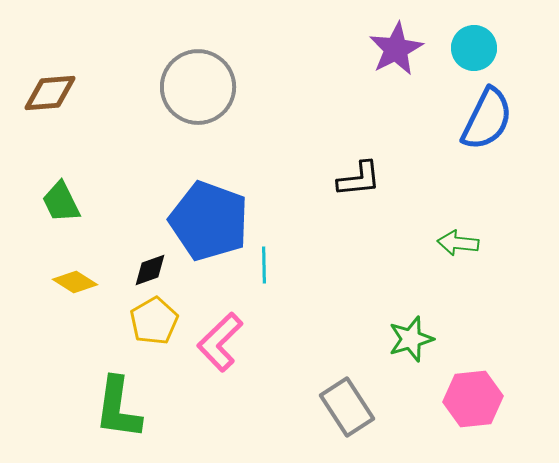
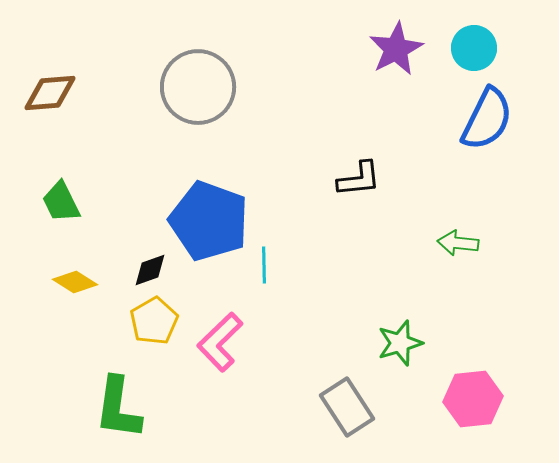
green star: moved 11 px left, 4 px down
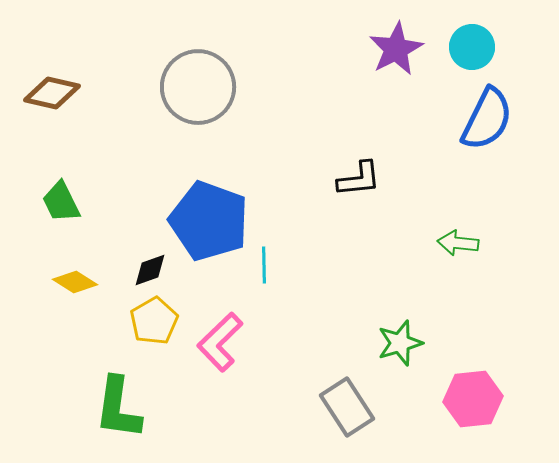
cyan circle: moved 2 px left, 1 px up
brown diamond: moved 2 px right; rotated 18 degrees clockwise
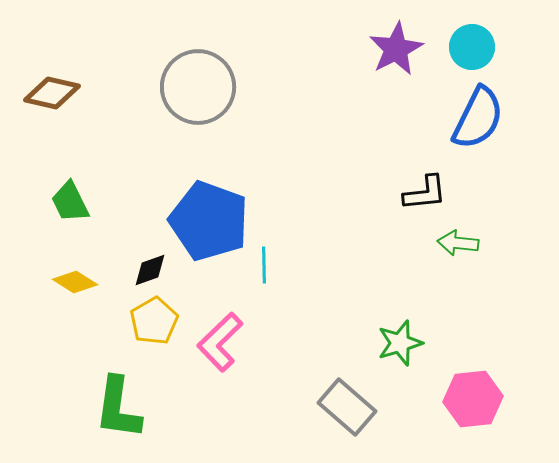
blue semicircle: moved 9 px left, 1 px up
black L-shape: moved 66 px right, 14 px down
green trapezoid: moved 9 px right
gray rectangle: rotated 16 degrees counterclockwise
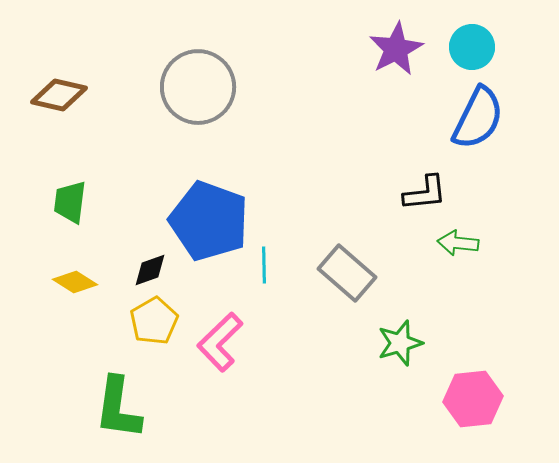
brown diamond: moved 7 px right, 2 px down
green trapezoid: rotated 33 degrees clockwise
gray rectangle: moved 134 px up
